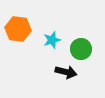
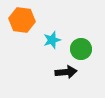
orange hexagon: moved 4 px right, 9 px up
black arrow: rotated 20 degrees counterclockwise
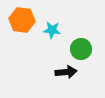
cyan star: moved 10 px up; rotated 24 degrees clockwise
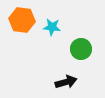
cyan star: moved 3 px up
black arrow: moved 10 px down; rotated 10 degrees counterclockwise
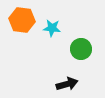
cyan star: moved 1 px down
black arrow: moved 1 px right, 2 px down
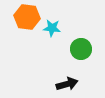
orange hexagon: moved 5 px right, 3 px up
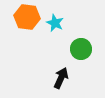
cyan star: moved 3 px right, 5 px up; rotated 18 degrees clockwise
black arrow: moved 6 px left, 6 px up; rotated 50 degrees counterclockwise
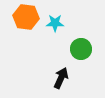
orange hexagon: moved 1 px left
cyan star: rotated 24 degrees counterclockwise
